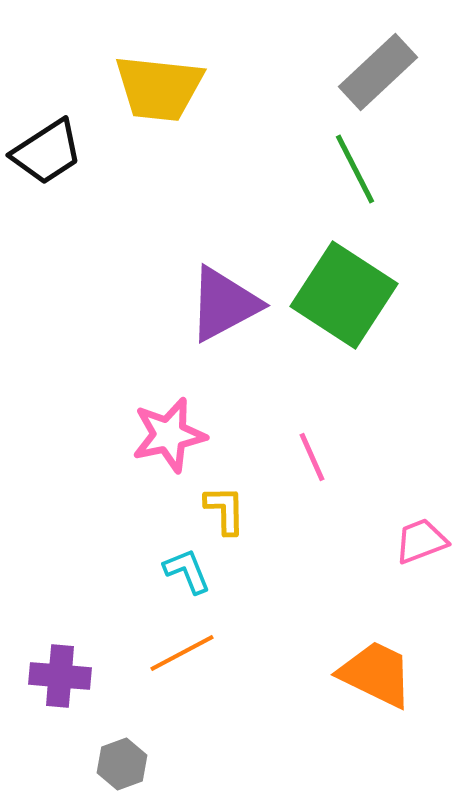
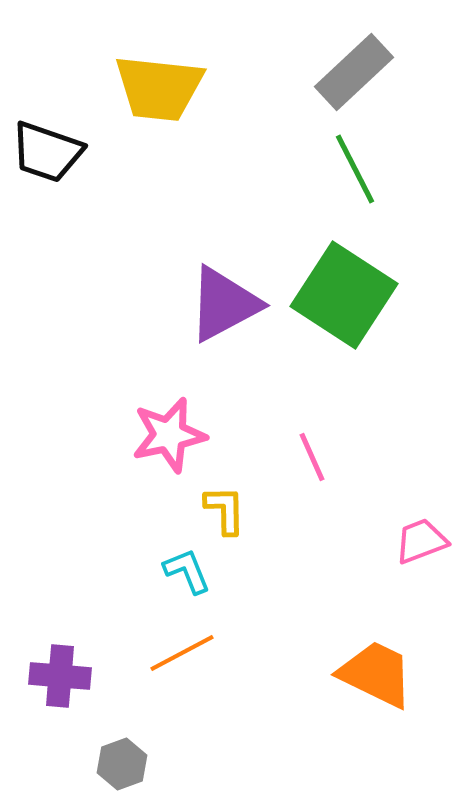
gray rectangle: moved 24 px left
black trapezoid: rotated 52 degrees clockwise
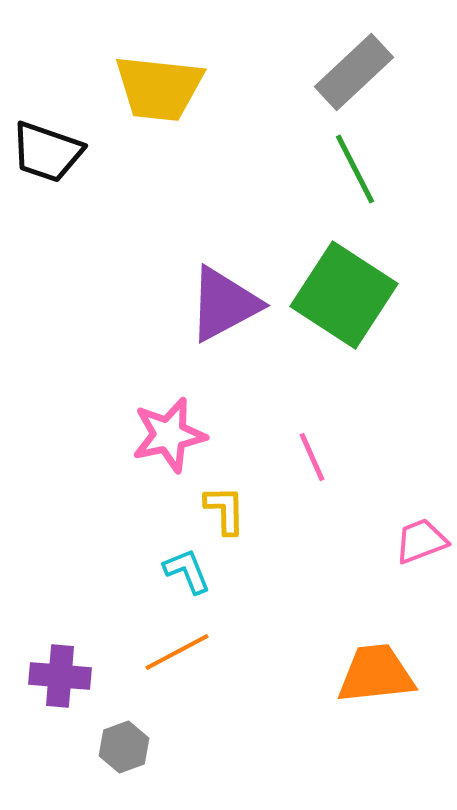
orange line: moved 5 px left, 1 px up
orange trapezoid: rotated 32 degrees counterclockwise
gray hexagon: moved 2 px right, 17 px up
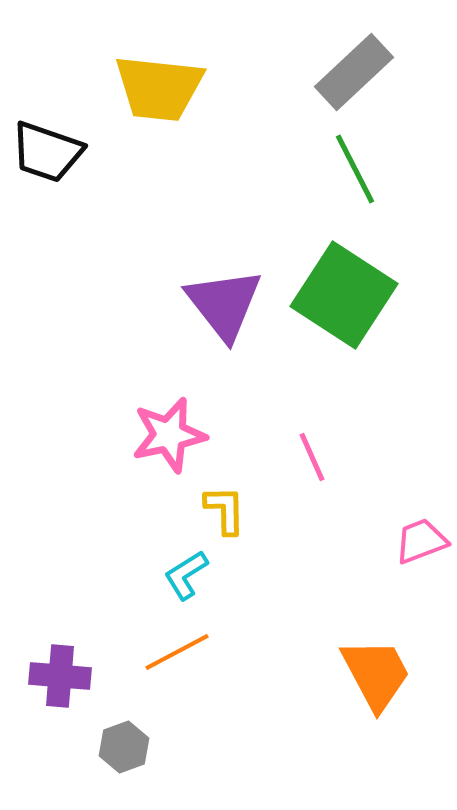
purple triangle: rotated 40 degrees counterclockwise
cyan L-shape: moved 1 px left, 4 px down; rotated 100 degrees counterclockwise
orange trapezoid: rotated 68 degrees clockwise
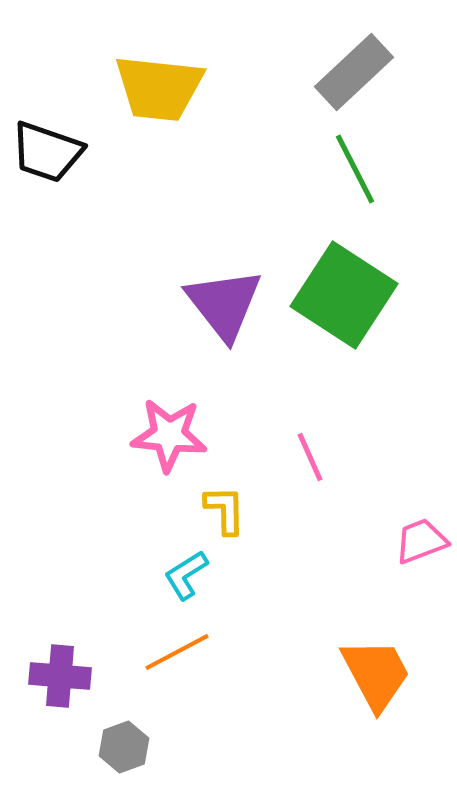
pink star: rotated 18 degrees clockwise
pink line: moved 2 px left
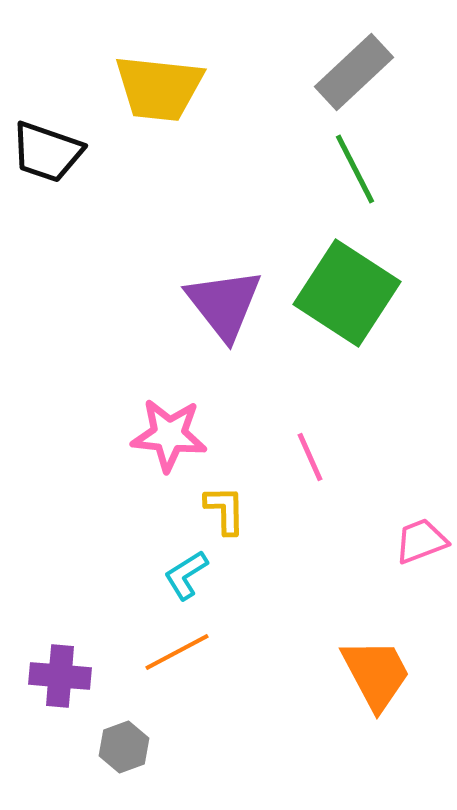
green square: moved 3 px right, 2 px up
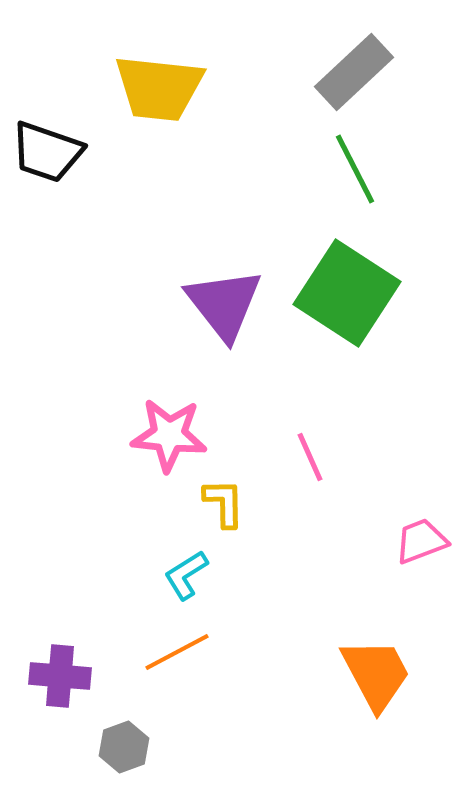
yellow L-shape: moved 1 px left, 7 px up
